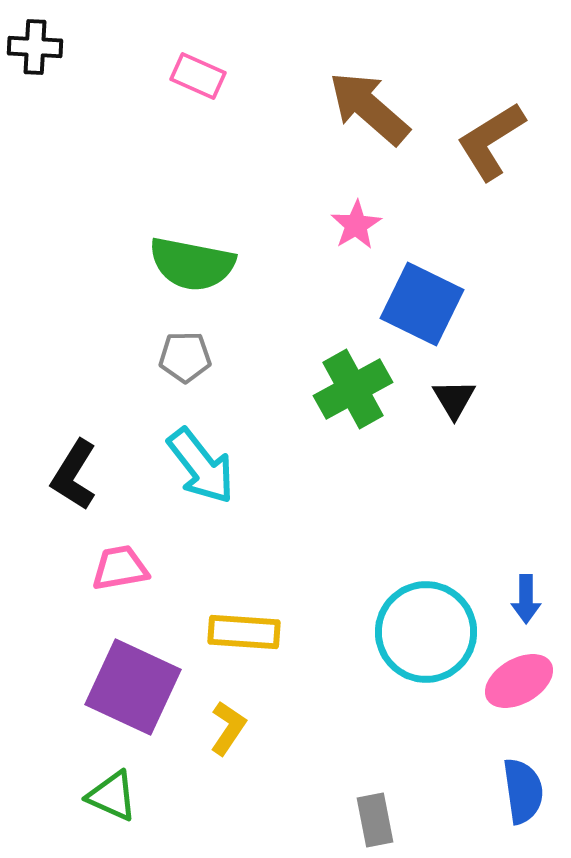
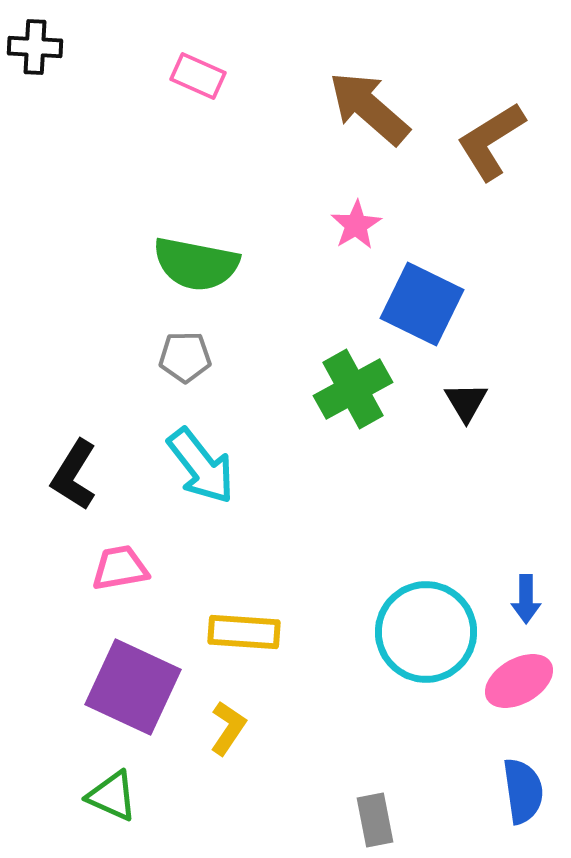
green semicircle: moved 4 px right
black triangle: moved 12 px right, 3 px down
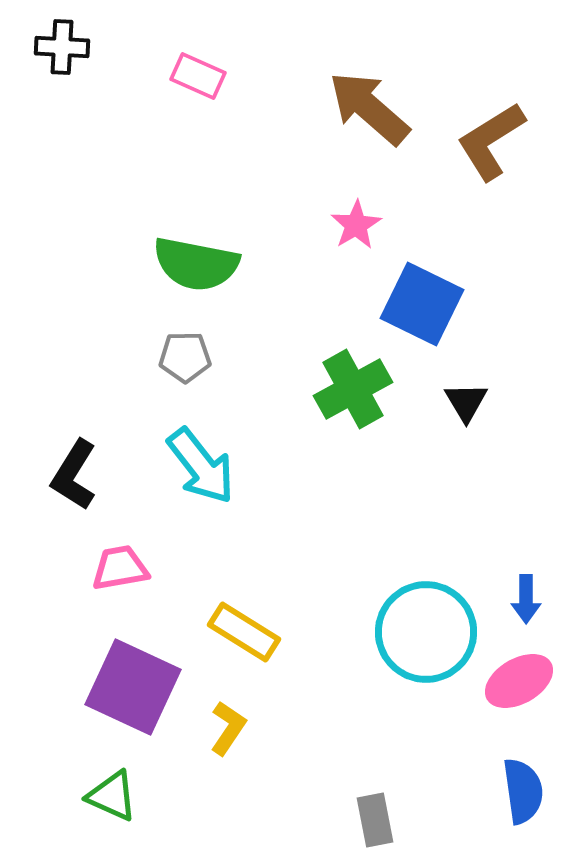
black cross: moved 27 px right
yellow rectangle: rotated 28 degrees clockwise
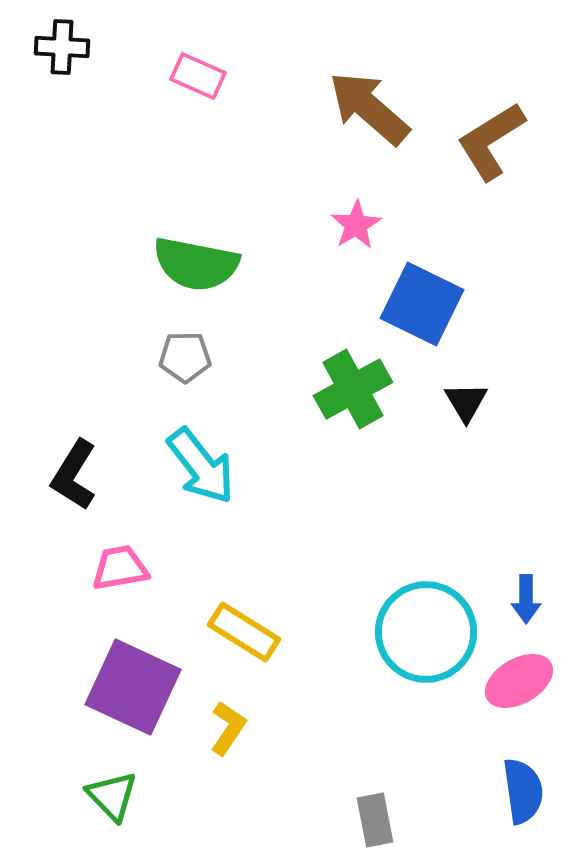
green triangle: rotated 22 degrees clockwise
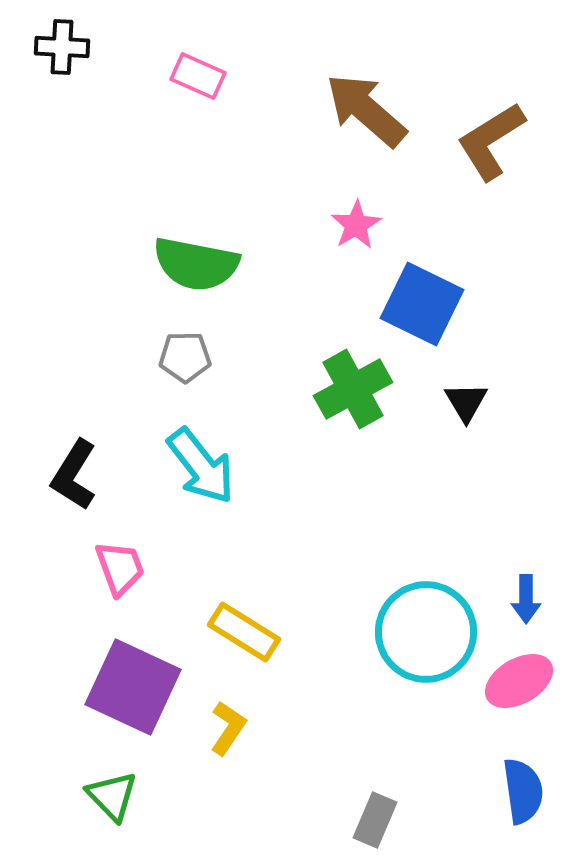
brown arrow: moved 3 px left, 2 px down
pink trapezoid: rotated 80 degrees clockwise
gray rectangle: rotated 34 degrees clockwise
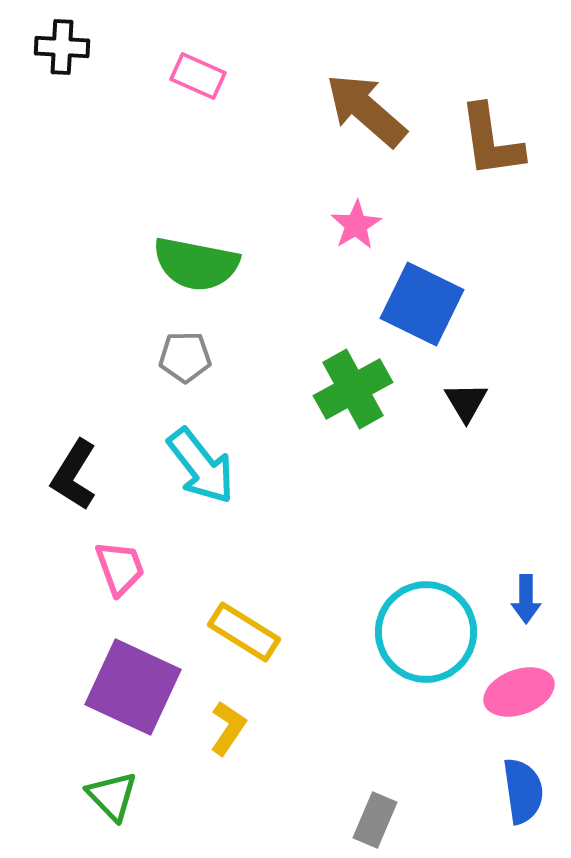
brown L-shape: rotated 66 degrees counterclockwise
pink ellipse: moved 11 px down; rotated 10 degrees clockwise
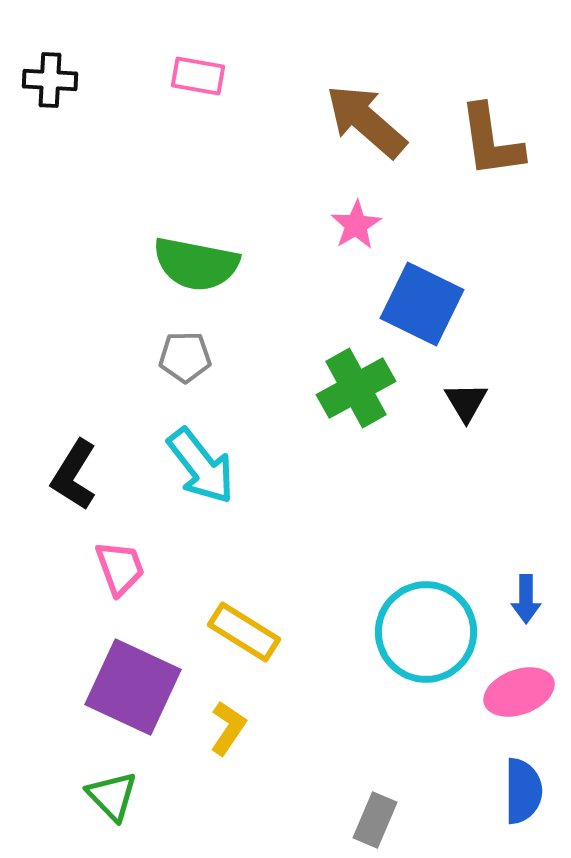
black cross: moved 12 px left, 33 px down
pink rectangle: rotated 14 degrees counterclockwise
brown arrow: moved 11 px down
green cross: moved 3 px right, 1 px up
blue semicircle: rotated 8 degrees clockwise
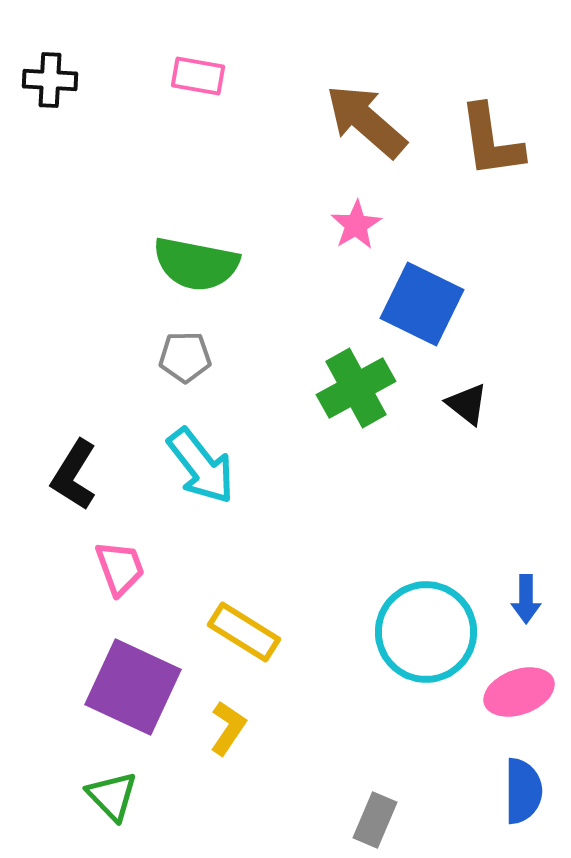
black triangle: moved 1 px right, 2 px down; rotated 21 degrees counterclockwise
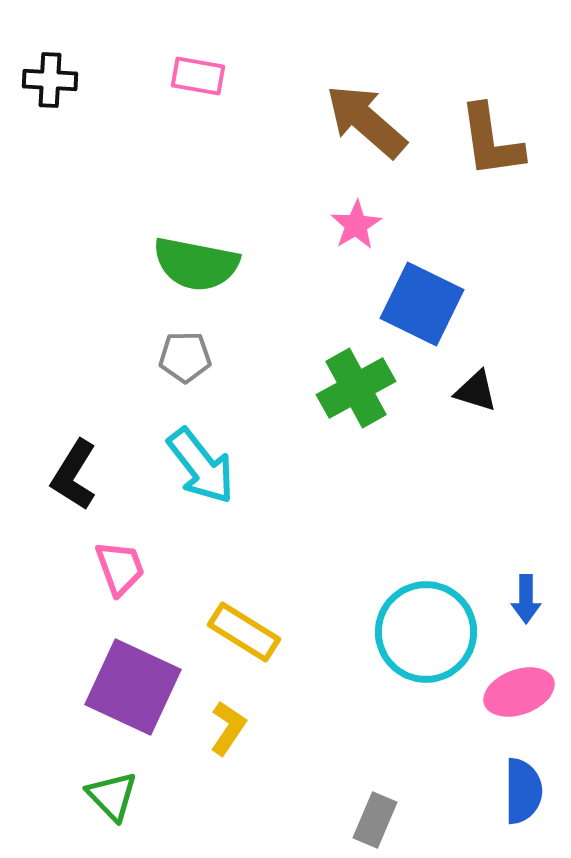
black triangle: moved 9 px right, 13 px up; rotated 21 degrees counterclockwise
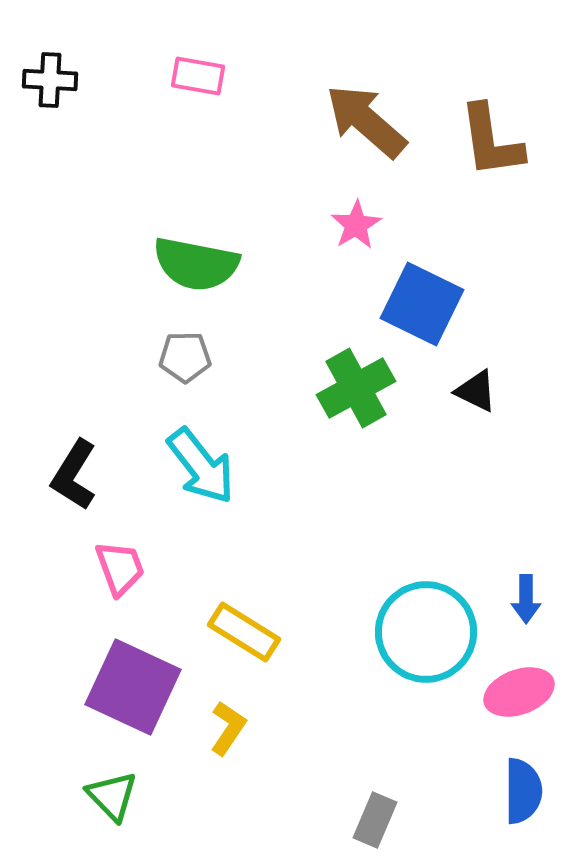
black triangle: rotated 9 degrees clockwise
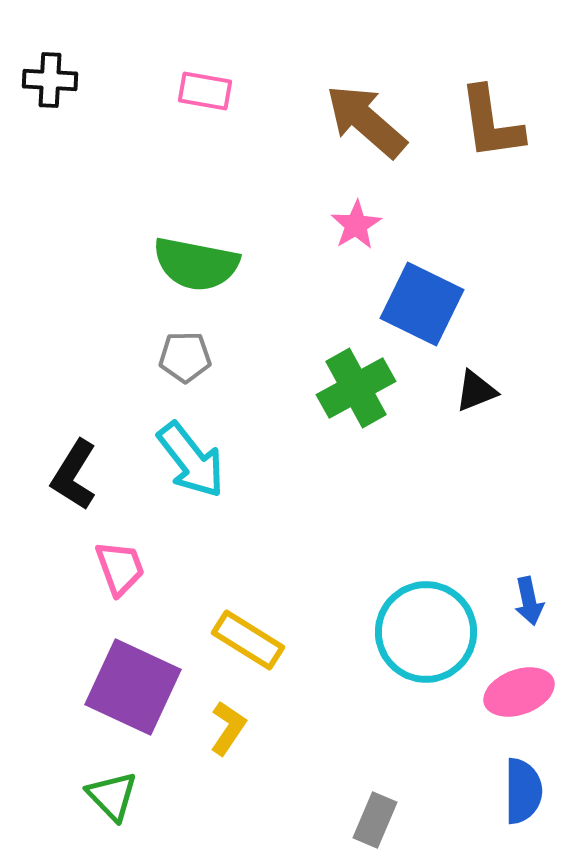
pink rectangle: moved 7 px right, 15 px down
brown L-shape: moved 18 px up
black triangle: rotated 48 degrees counterclockwise
cyan arrow: moved 10 px left, 6 px up
blue arrow: moved 3 px right, 2 px down; rotated 12 degrees counterclockwise
yellow rectangle: moved 4 px right, 8 px down
